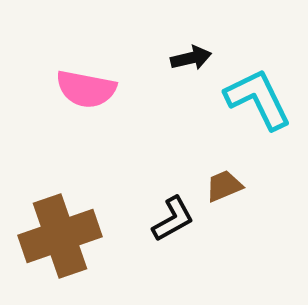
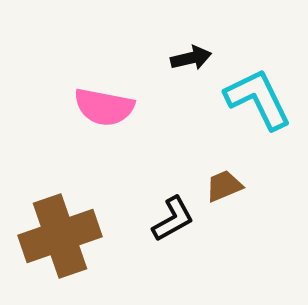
pink semicircle: moved 18 px right, 18 px down
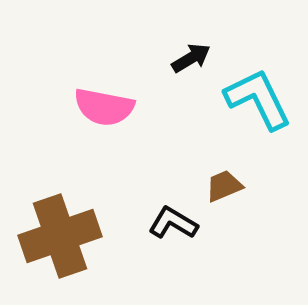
black arrow: rotated 18 degrees counterclockwise
black L-shape: moved 4 px down; rotated 120 degrees counterclockwise
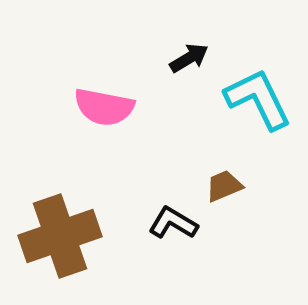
black arrow: moved 2 px left
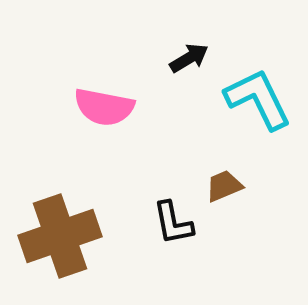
black L-shape: rotated 132 degrees counterclockwise
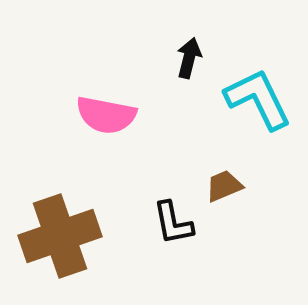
black arrow: rotated 45 degrees counterclockwise
pink semicircle: moved 2 px right, 8 px down
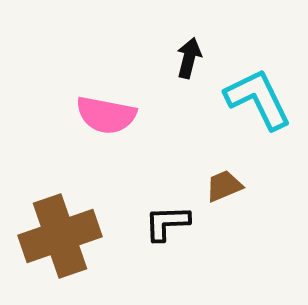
black L-shape: moved 6 px left; rotated 99 degrees clockwise
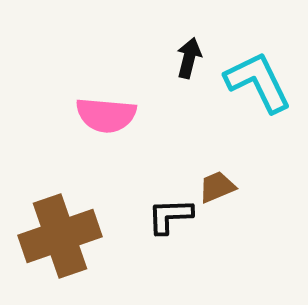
cyan L-shape: moved 17 px up
pink semicircle: rotated 6 degrees counterclockwise
brown trapezoid: moved 7 px left, 1 px down
black L-shape: moved 3 px right, 7 px up
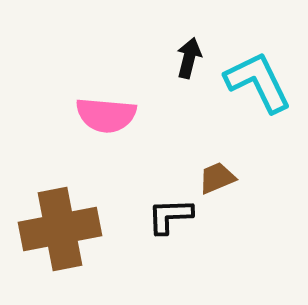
brown trapezoid: moved 9 px up
brown cross: moved 7 px up; rotated 8 degrees clockwise
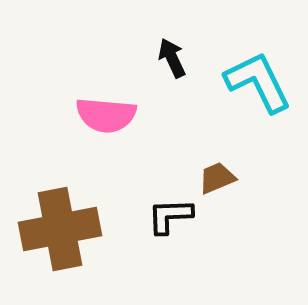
black arrow: moved 17 px left; rotated 39 degrees counterclockwise
